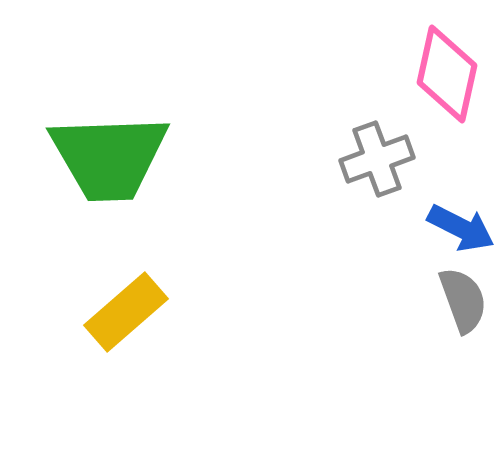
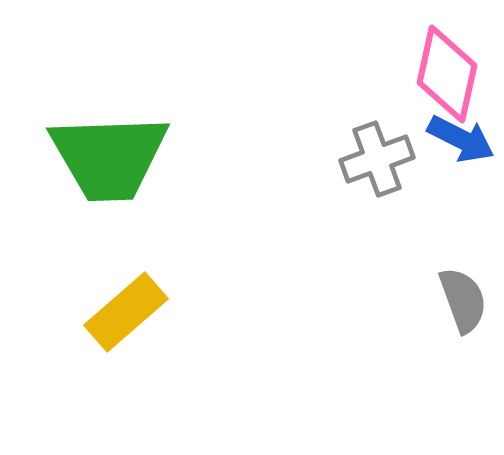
blue arrow: moved 89 px up
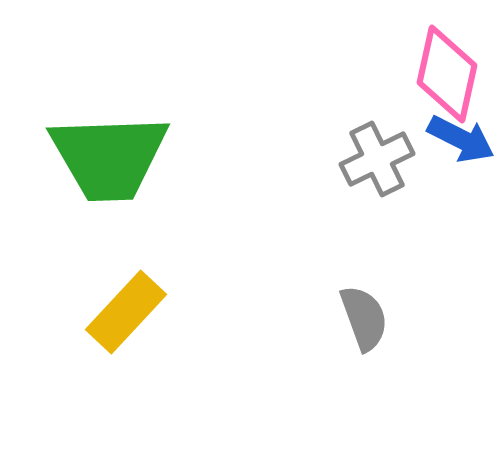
gray cross: rotated 6 degrees counterclockwise
gray semicircle: moved 99 px left, 18 px down
yellow rectangle: rotated 6 degrees counterclockwise
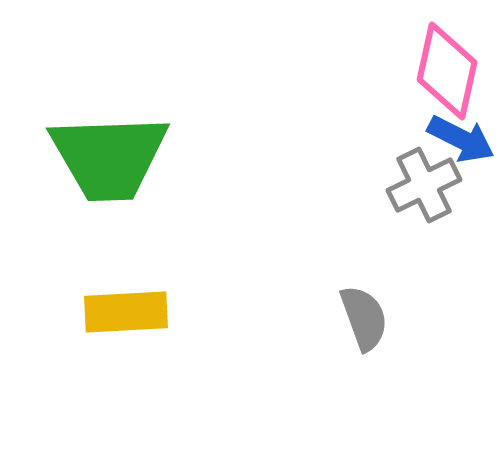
pink diamond: moved 3 px up
gray cross: moved 47 px right, 26 px down
yellow rectangle: rotated 44 degrees clockwise
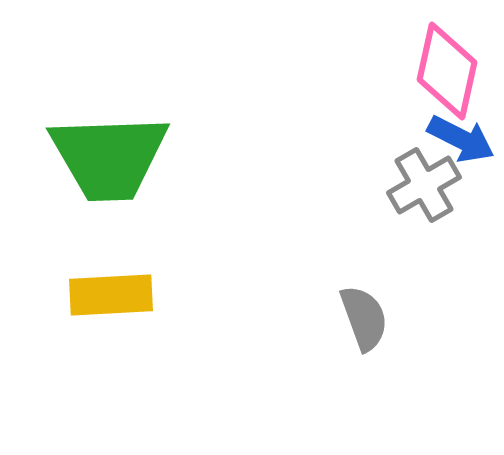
gray cross: rotated 4 degrees counterclockwise
yellow rectangle: moved 15 px left, 17 px up
